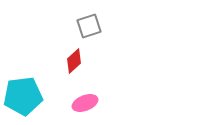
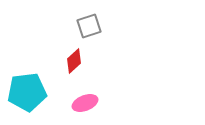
cyan pentagon: moved 4 px right, 4 px up
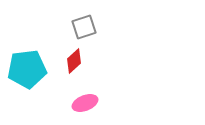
gray square: moved 5 px left, 1 px down
cyan pentagon: moved 23 px up
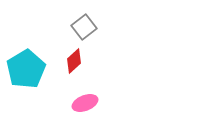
gray square: rotated 20 degrees counterclockwise
cyan pentagon: moved 1 px left; rotated 24 degrees counterclockwise
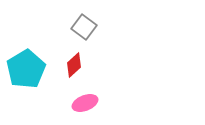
gray square: rotated 15 degrees counterclockwise
red diamond: moved 4 px down
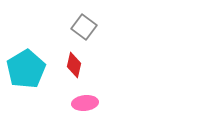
red diamond: rotated 35 degrees counterclockwise
pink ellipse: rotated 15 degrees clockwise
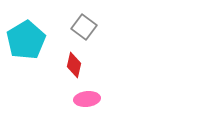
cyan pentagon: moved 29 px up
pink ellipse: moved 2 px right, 4 px up
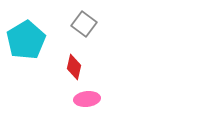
gray square: moved 3 px up
red diamond: moved 2 px down
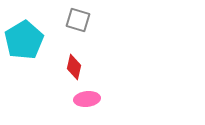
gray square: moved 6 px left, 4 px up; rotated 20 degrees counterclockwise
cyan pentagon: moved 2 px left
